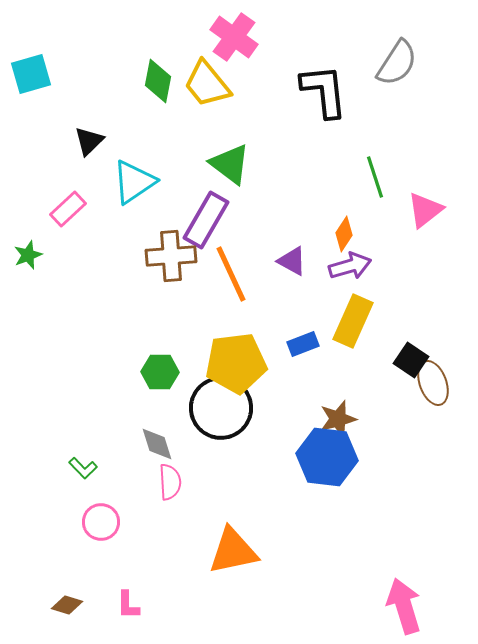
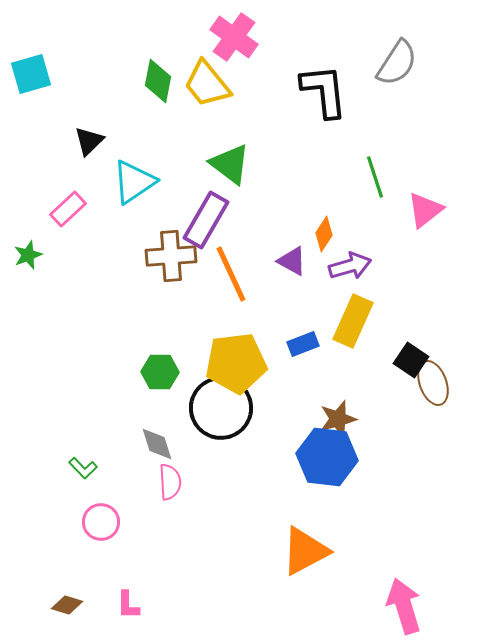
orange diamond: moved 20 px left
orange triangle: moved 72 px right; rotated 16 degrees counterclockwise
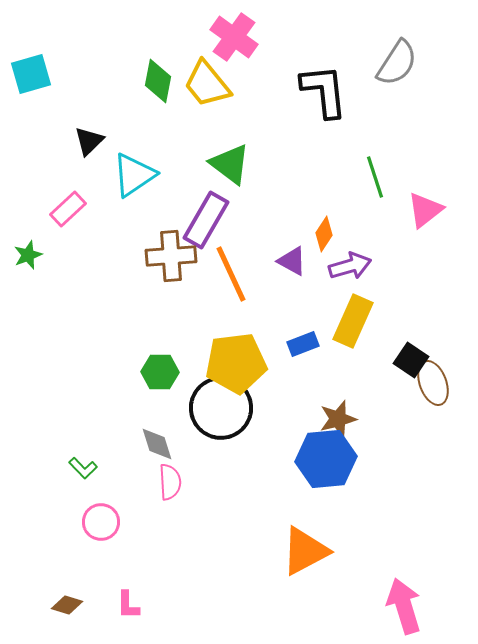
cyan triangle: moved 7 px up
blue hexagon: moved 1 px left, 2 px down; rotated 12 degrees counterclockwise
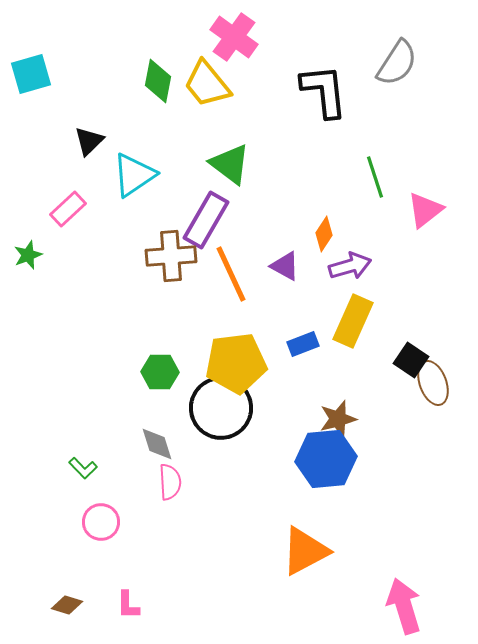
purple triangle: moved 7 px left, 5 px down
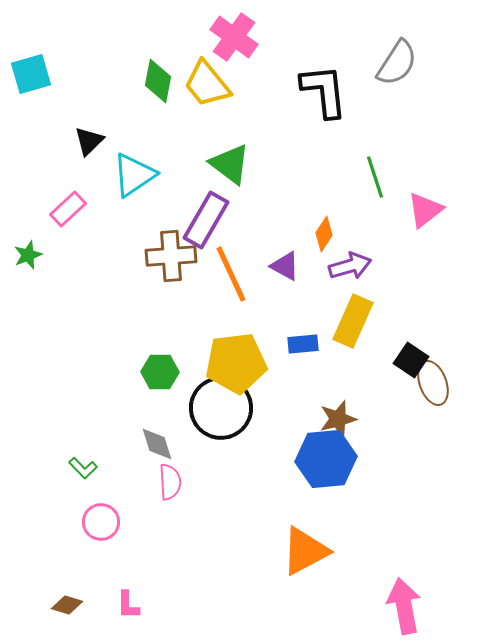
blue rectangle: rotated 16 degrees clockwise
pink arrow: rotated 6 degrees clockwise
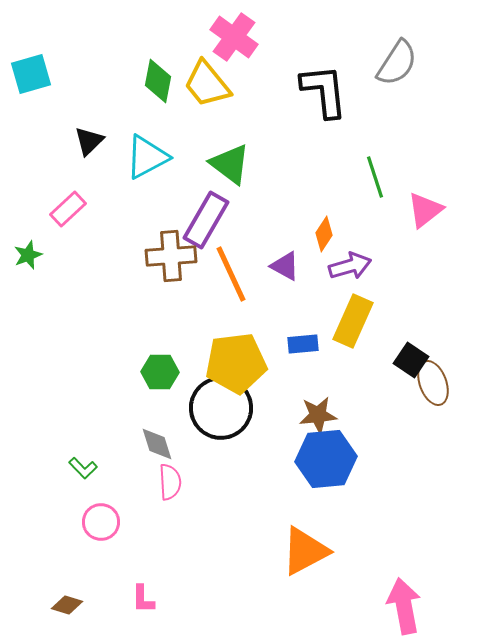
cyan triangle: moved 13 px right, 18 px up; rotated 6 degrees clockwise
brown star: moved 20 px left, 4 px up; rotated 9 degrees clockwise
pink L-shape: moved 15 px right, 6 px up
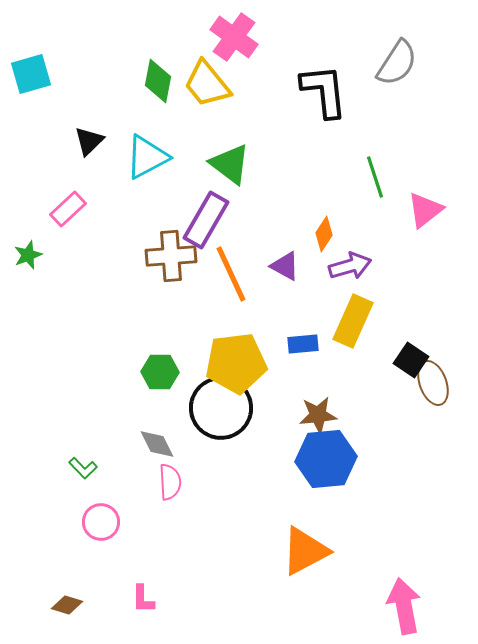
gray diamond: rotated 9 degrees counterclockwise
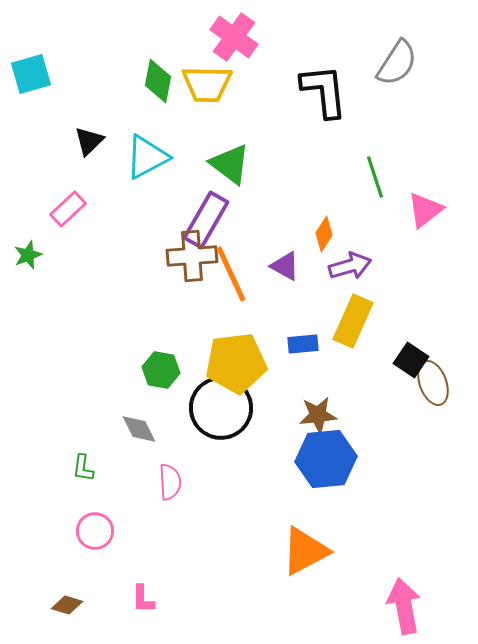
yellow trapezoid: rotated 50 degrees counterclockwise
brown cross: moved 21 px right
green hexagon: moved 1 px right, 2 px up; rotated 9 degrees clockwise
gray diamond: moved 18 px left, 15 px up
green L-shape: rotated 52 degrees clockwise
pink circle: moved 6 px left, 9 px down
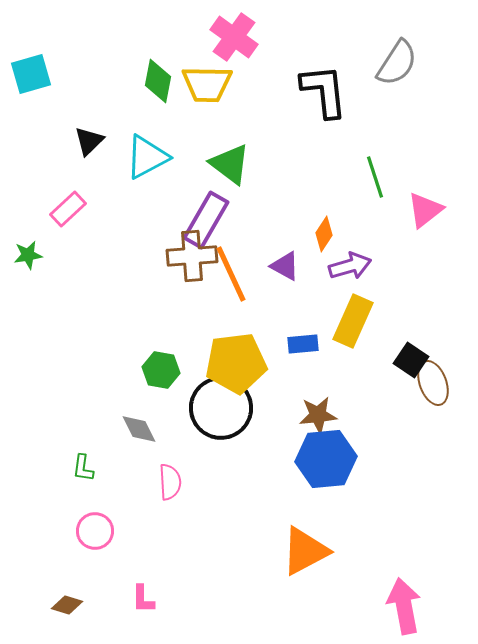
green star: rotated 12 degrees clockwise
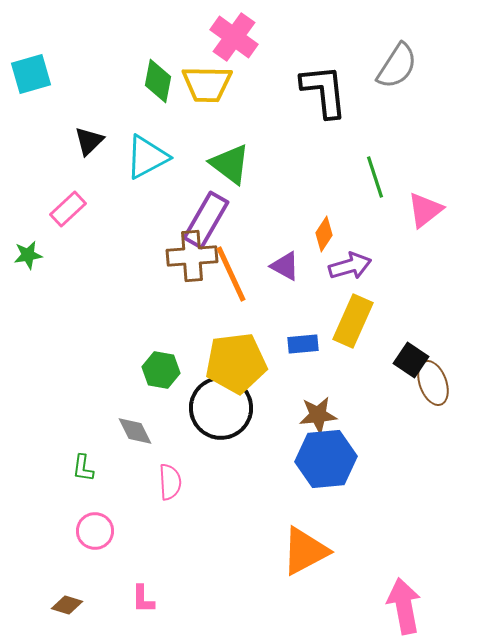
gray semicircle: moved 3 px down
gray diamond: moved 4 px left, 2 px down
